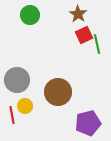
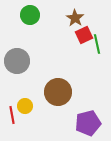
brown star: moved 3 px left, 4 px down
gray circle: moved 19 px up
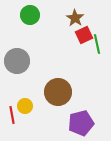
purple pentagon: moved 7 px left
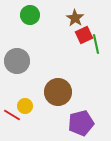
green line: moved 1 px left
red line: rotated 48 degrees counterclockwise
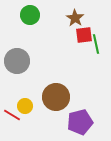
red square: rotated 18 degrees clockwise
brown circle: moved 2 px left, 5 px down
purple pentagon: moved 1 px left, 1 px up
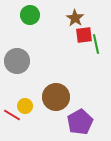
purple pentagon: rotated 15 degrees counterclockwise
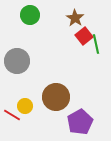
red square: moved 1 px down; rotated 30 degrees counterclockwise
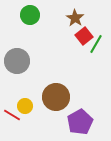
green line: rotated 42 degrees clockwise
